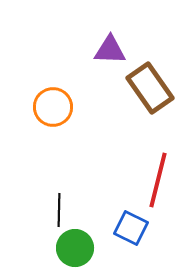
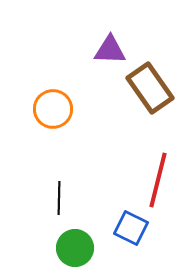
orange circle: moved 2 px down
black line: moved 12 px up
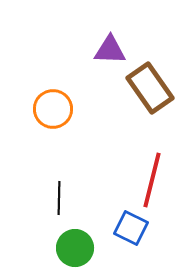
red line: moved 6 px left
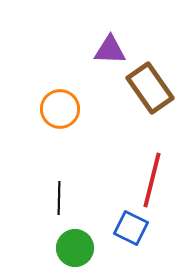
orange circle: moved 7 px right
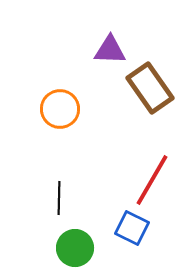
red line: rotated 16 degrees clockwise
blue square: moved 1 px right
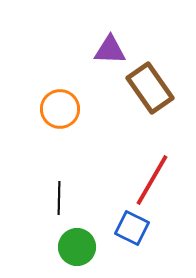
green circle: moved 2 px right, 1 px up
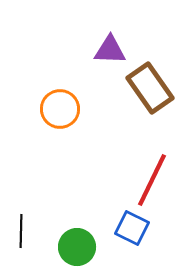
red line: rotated 4 degrees counterclockwise
black line: moved 38 px left, 33 px down
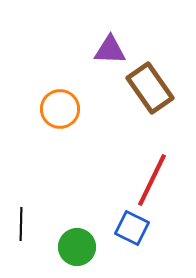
black line: moved 7 px up
